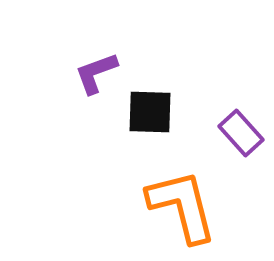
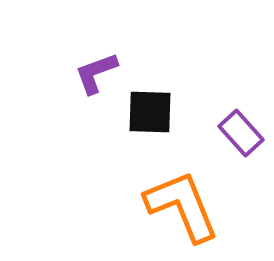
orange L-shape: rotated 8 degrees counterclockwise
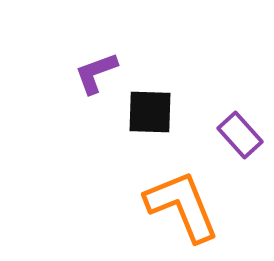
purple rectangle: moved 1 px left, 2 px down
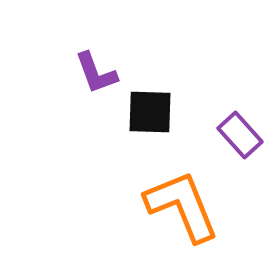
purple L-shape: rotated 90 degrees counterclockwise
